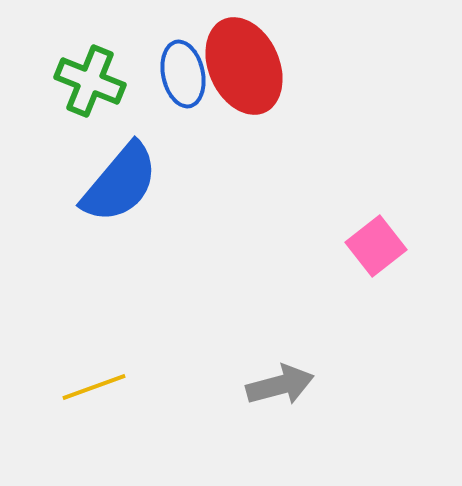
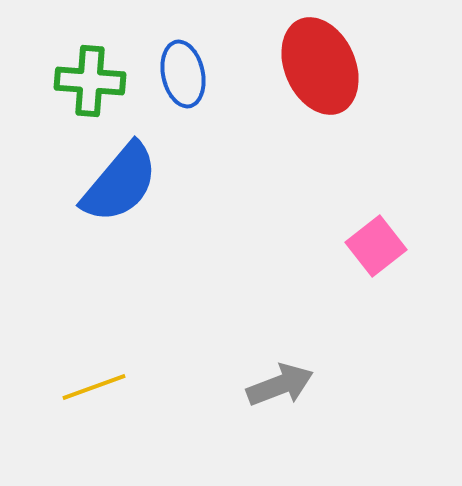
red ellipse: moved 76 px right
green cross: rotated 18 degrees counterclockwise
gray arrow: rotated 6 degrees counterclockwise
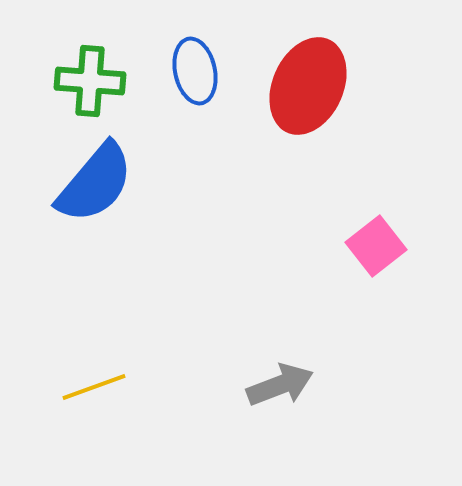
red ellipse: moved 12 px left, 20 px down; rotated 48 degrees clockwise
blue ellipse: moved 12 px right, 3 px up
blue semicircle: moved 25 px left
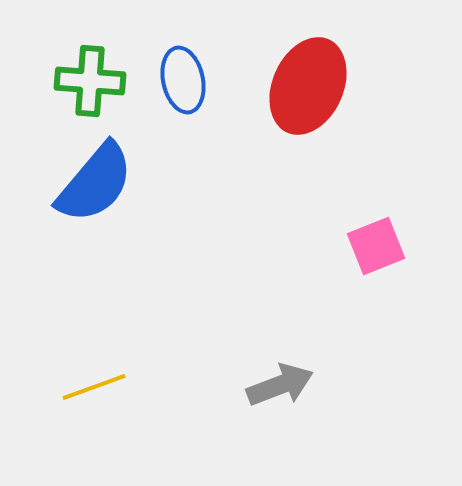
blue ellipse: moved 12 px left, 9 px down
pink square: rotated 16 degrees clockwise
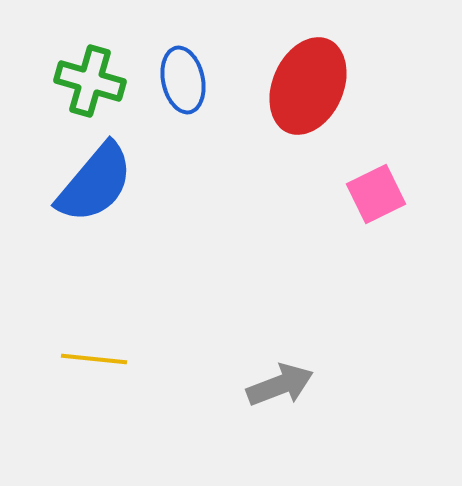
green cross: rotated 12 degrees clockwise
pink square: moved 52 px up; rotated 4 degrees counterclockwise
yellow line: moved 28 px up; rotated 26 degrees clockwise
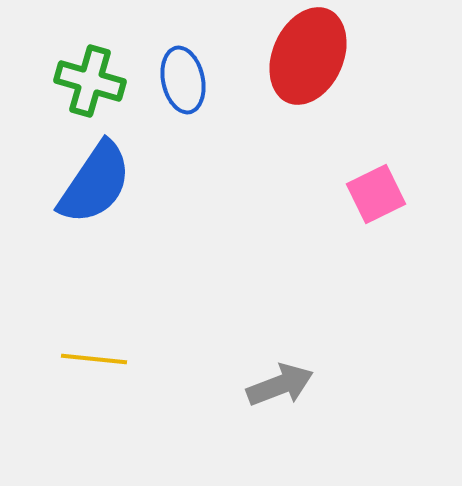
red ellipse: moved 30 px up
blue semicircle: rotated 6 degrees counterclockwise
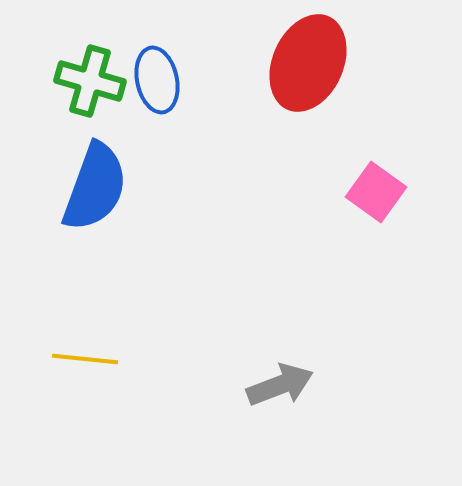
red ellipse: moved 7 px down
blue ellipse: moved 26 px left
blue semicircle: moved 4 px down; rotated 14 degrees counterclockwise
pink square: moved 2 px up; rotated 28 degrees counterclockwise
yellow line: moved 9 px left
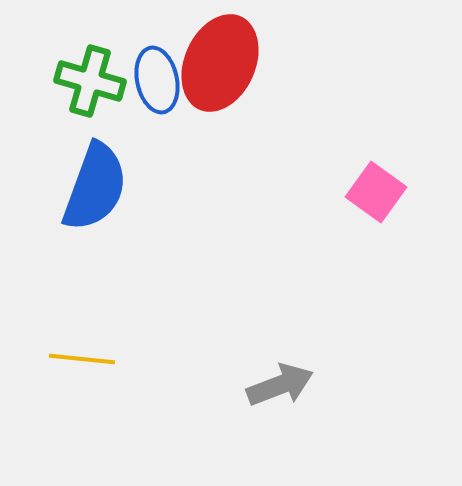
red ellipse: moved 88 px left
yellow line: moved 3 px left
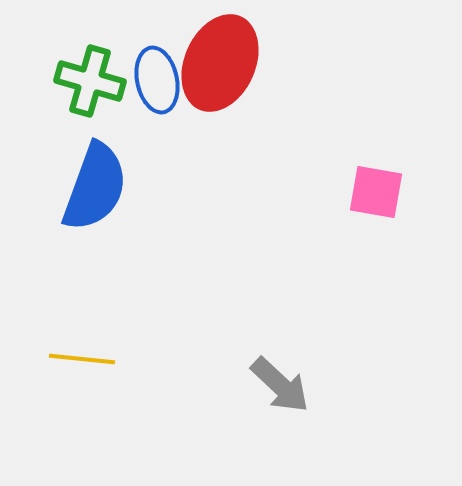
pink square: rotated 26 degrees counterclockwise
gray arrow: rotated 64 degrees clockwise
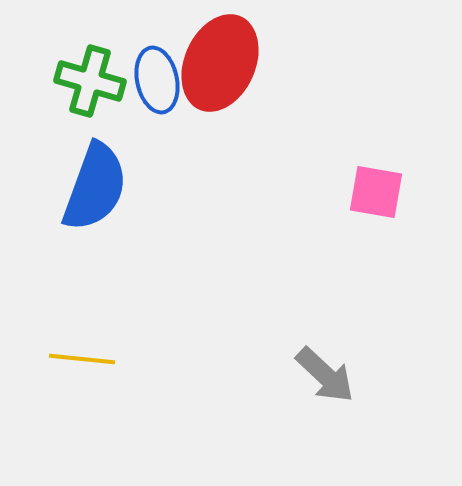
gray arrow: moved 45 px right, 10 px up
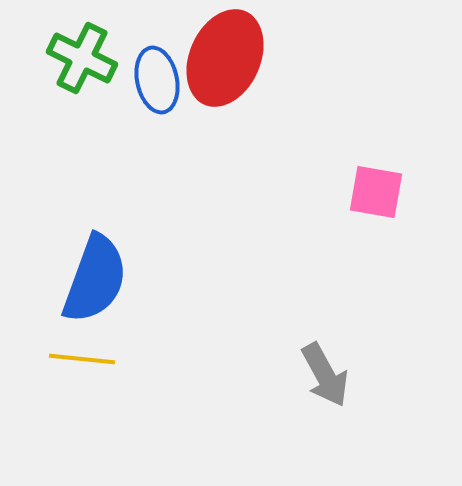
red ellipse: moved 5 px right, 5 px up
green cross: moved 8 px left, 23 px up; rotated 10 degrees clockwise
blue semicircle: moved 92 px down
gray arrow: rotated 18 degrees clockwise
